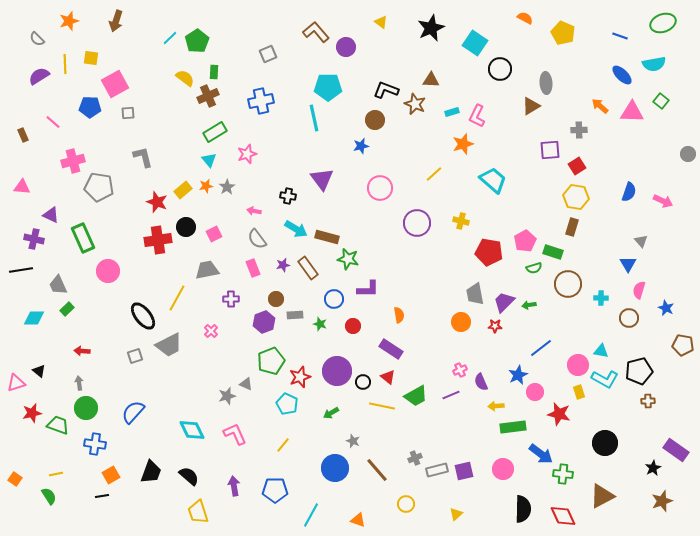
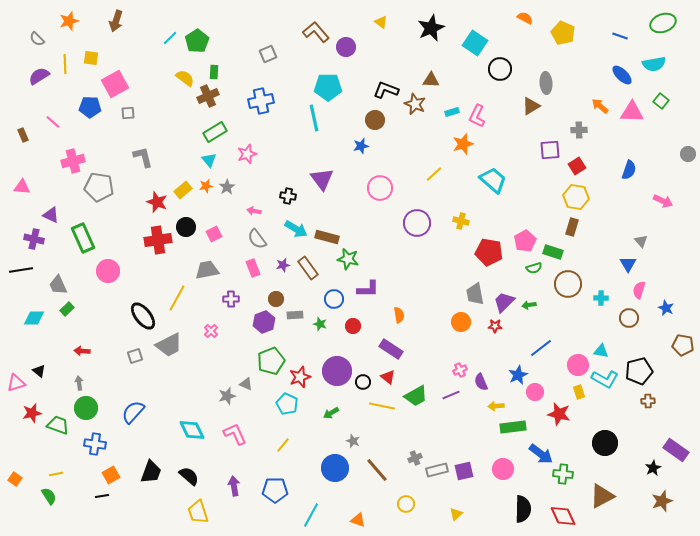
blue semicircle at (629, 192): moved 22 px up
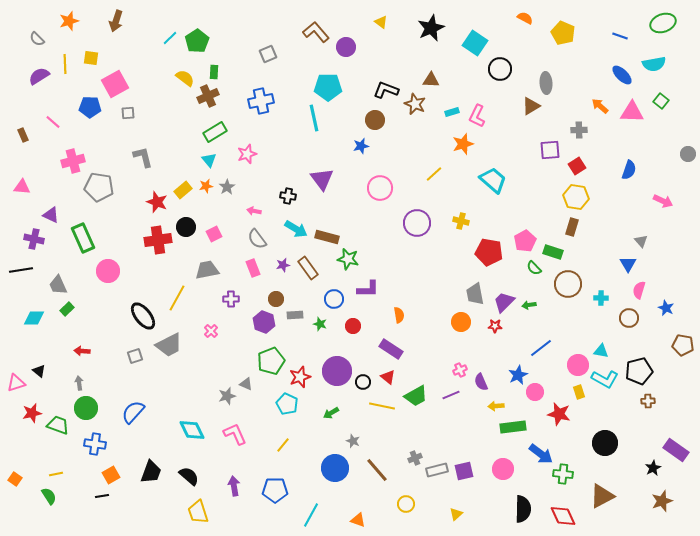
green semicircle at (534, 268): rotated 63 degrees clockwise
purple hexagon at (264, 322): rotated 20 degrees counterclockwise
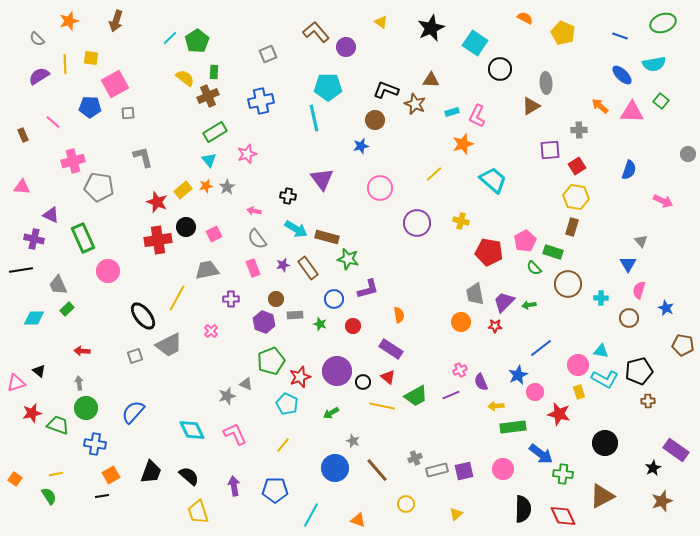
purple L-shape at (368, 289): rotated 15 degrees counterclockwise
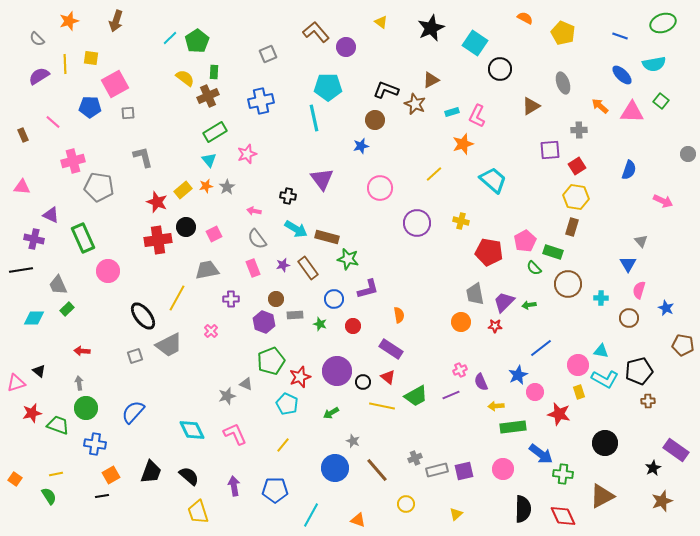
brown triangle at (431, 80): rotated 30 degrees counterclockwise
gray ellipse at (546, 83): moved 17 px right; rotated 15 degrees counterclockwise
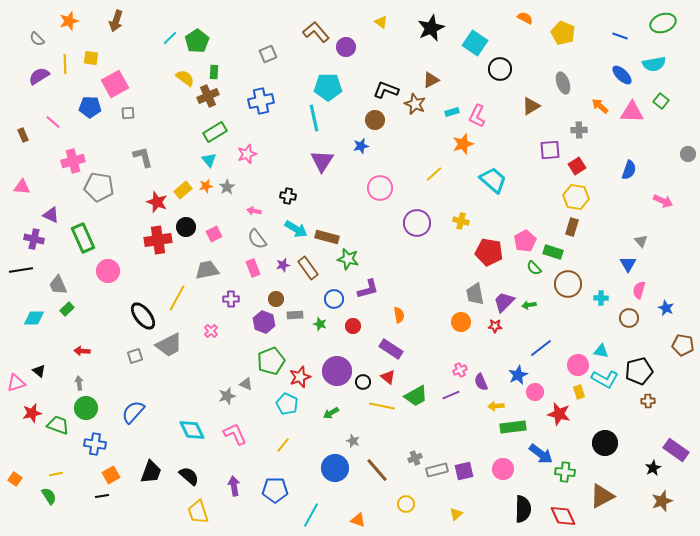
purple triangle at (322, 179): moved 18 px up; rotated 10 degrees clockwise
green cross at (563, 474): moved 2 px right, 2 px up
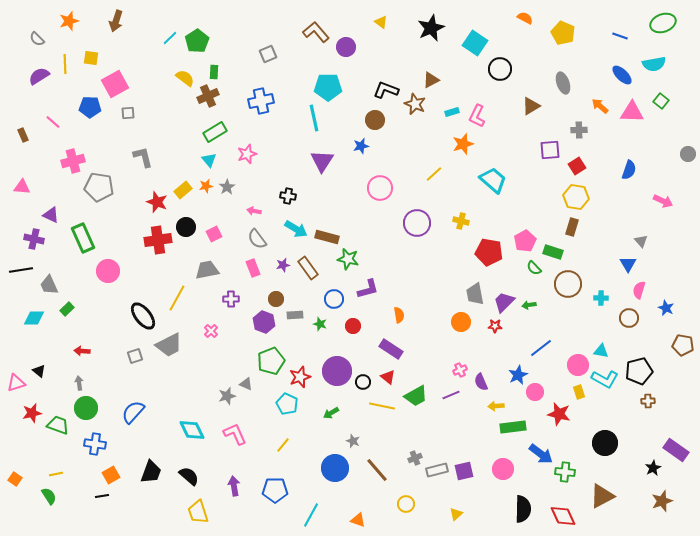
gray trapezoid at (58, 285): moved 9 px left
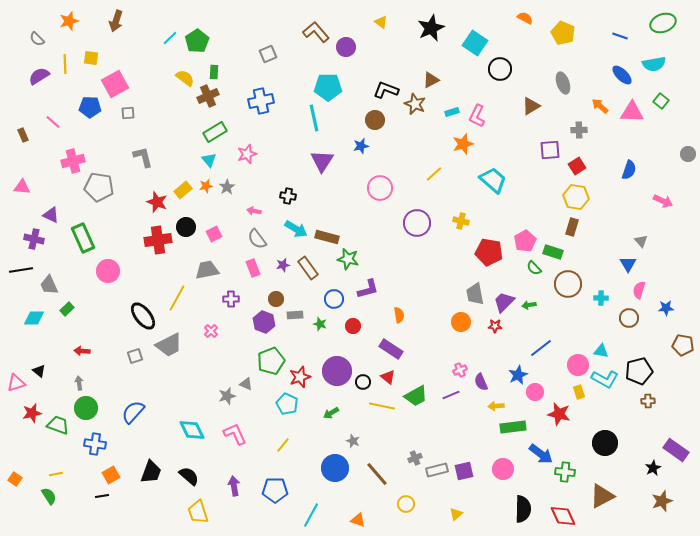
blue star at (666, 308): rotated 28 degrees counterclockwise
brown line at (377, 470): moved 4 px down
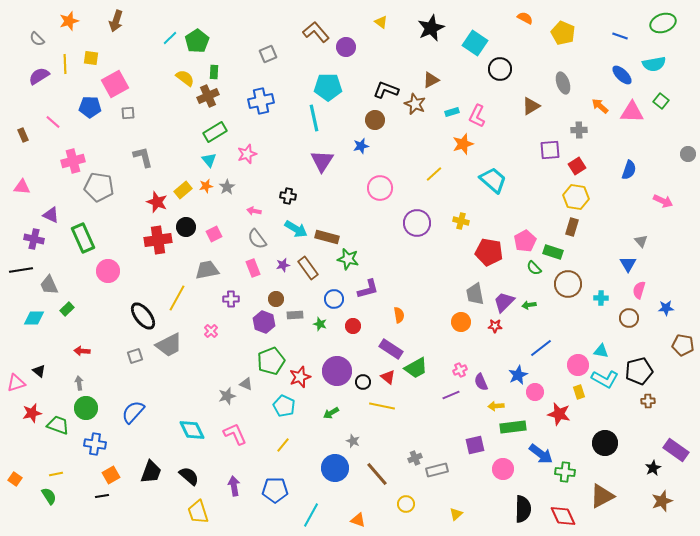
green trapezoid at (416, 396): moved 28 px up
cyan pentagon at (287, 404): moved 3 px left, 2 px down
purple square at (464, 471): moved 11 px right, 26 px up
